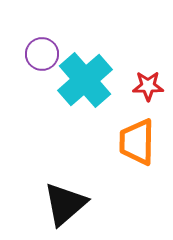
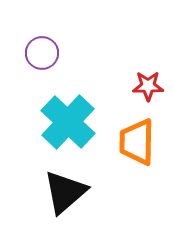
purple circle: moved 1 px up
cyan cross: moved 17 px left, 42 px down; rotated 6 degrees counterclockwise
black triangle: moved 12 px up
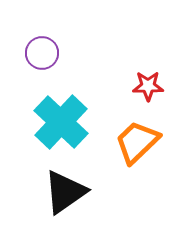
cyan cross: moved 7 px left
orange trapezoid: rotated 45 degrees clockwise
black triangle: rotated 6 degrees clockwise
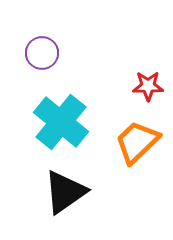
cyan cross: rotated 4 degrees counterclockwise
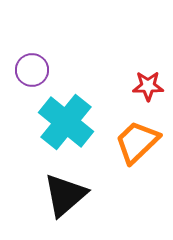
purple circle: moved 10 px left, 17 px down
cyan cross: moved 5 px right
black triangle: moved 3 px down; rotated 6 degrees counterclockwise
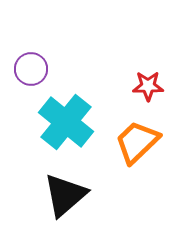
purple circle: moved 1 px left, 1 px up
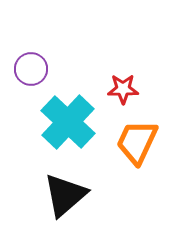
red star: moved 25 px left, 3 px down
cyan cross: moved 2 px right; rotated 4 degrees clockwise
orange trapezoid: rotated 21 degrees counterclockwise
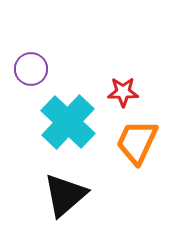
red star: moved 3 px down
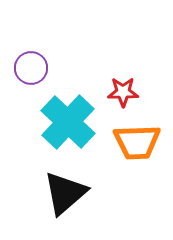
purple circle: moved 1 px up
orange trapezoid: rotated 117 degrees counterclockwise
black triangle: moved 2 px up
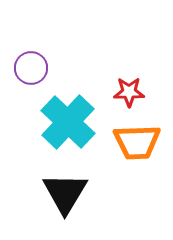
red star: moved 6 px right
black triangle: rotated 18 degrees counterclockwise
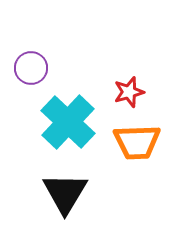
red star: rotated 16 degrees counterclockwise
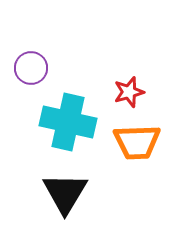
cyan cross: rotated 30 degrees counterclockwise
